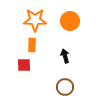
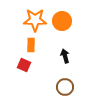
orange circle: moved 8 px left
orange rectangle: moved 1 px left
red square: rotated 24 degrees clockwise
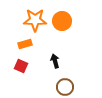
orange rectangle: moved 6 px left, 1 px up; rotated 72 degrees clockwise
black arrow: moved 10 px left, 5 px down
red square: moved 3 px left, 1 px down
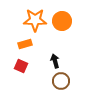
brown circle: moved 4 px left, 6 px up
